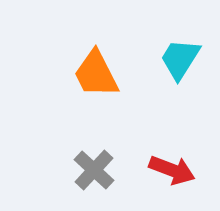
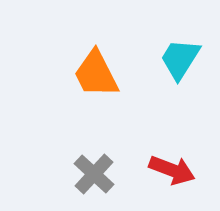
gray cross: moved 4 px down
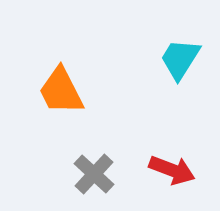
orange trapezoid: moved 35 px left, 17 px down
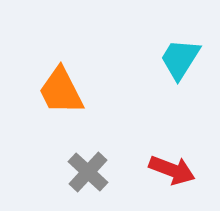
gray cross: moved 6 px left, 2 px up
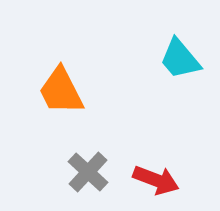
cyan trapezoid: rotated 72 degrees counterclockwise
red arrow: moved 16 px left, 10 px down
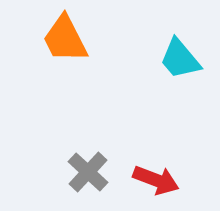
orange trapezoid: moved 4 px right, 52 px up
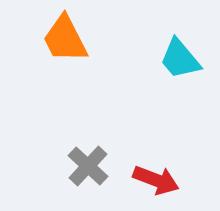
gray cross: moved 6 px up
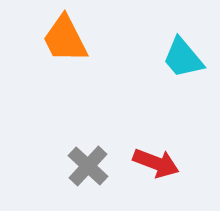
cyan trapezoid: moved 3 px right, 1 px up
red arrow: moved 17 px up
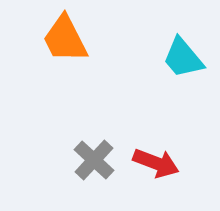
gray cross: moved 6 px right, 6 px up
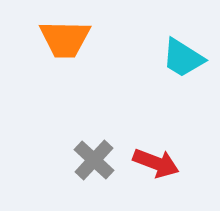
orange trapezoid: rotated 62 degrees counterclockwise
cyan trapezoid: rotated 18 degrees counterclockwise
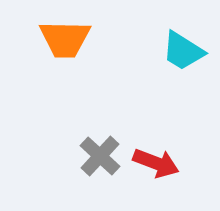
cyan trapezoid: moved 7 px up
gray cross: moved 6 px right, 4 px up
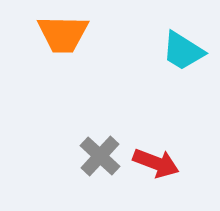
orange trapezoid: moved 2 px left, 5 px up
